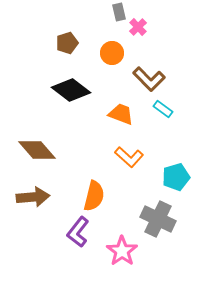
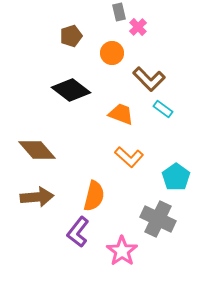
brown pentagon: moved 4 px right, 7 px up
cyan pentagon: rotated 20 degrees counterclockwise
brown arrow: moved 4 px right
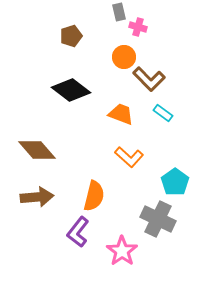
pink cross: rotated 30 degrees counterclockwise
orange circle: moved 12 px right, 4 px down
cyan rectangle: moved 4 px down
cyan pentagon: moved 1 px left, 5 px down
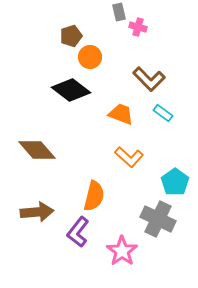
orange circle: moved 34 px left
brown arrow: moved 15 px down
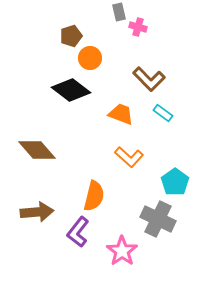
orange circle: moved 1 px down
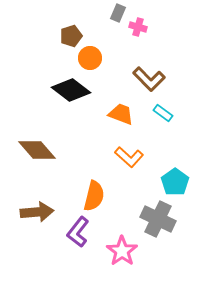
gray rectangle: moved 1 px left, 1 px down; rotated 36 degrees clockwise
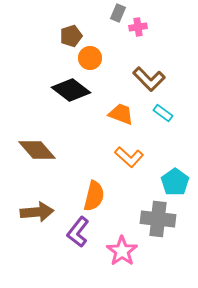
pink cross: rotated 24 degrees counterclockwise
gray cross: rotated 20 degrees counterclockwise
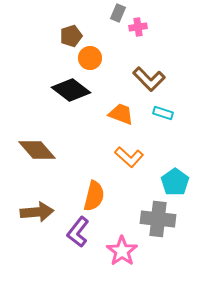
cyan rectangle: rotated 18 degrees counterclockwise
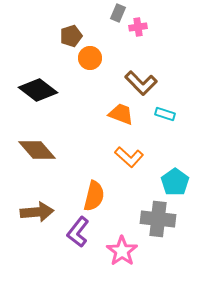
brown L-shape: moved 8 px left, 4 px down
black diamond: moved 33 px left
cyan rectangle: moved 2 px right, 1 px down
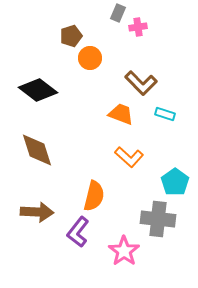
brown diamond: rotated 24 degrees clockwise
brown arrow: rotated 8 degrees clockwise
pink star: moved 2 px right
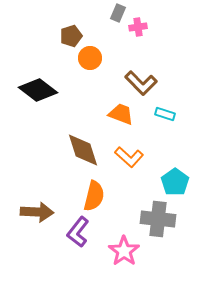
brown diamond: moved 46 px right
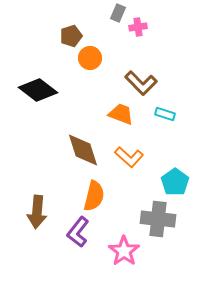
brown arrow: rotated 92 degrees clockwise
